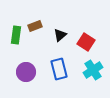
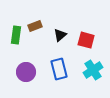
red square: moved 2 px up; rotated 18 degrees counterclockwise
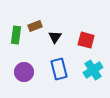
black triangle: moved 5 px left, 2 px down; rotated 16 degrees counterclockwise
purple circle: moved 2 px left
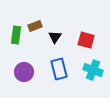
cyan cross: rotated 36 degrees counterclockwise
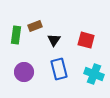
black triangle: moved 1 px left, 3 px down
cyan cross: moved 1 px right, 4 px down
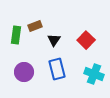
red square: rotated 30 degrees clockwise
blue rectangle: moved 2 px left
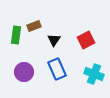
brown rectangle: moved 1 px left
red square: rotated 18 degrees clockwise
blue rectangle: rotated 10 degrees counterclockwise
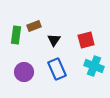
red square: rotated 12 degrees clockwise
cyan cross: moved 8 px up
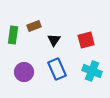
green rectangle: moved 3 px left
cyan cross: moved 2 px left, 5 px down
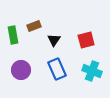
green rectangle: rotated 18 degrees counterclockwise
purple circle: moved 3 px left, 2 px up
